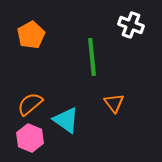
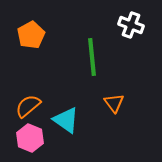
orange semicircle: moved 2 px left, 2 px down
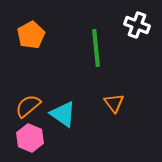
white cross: moved 6 px right
green line: moved 4 px right, 9 px up
cyan triangle: moved 3 px left, 6 px up
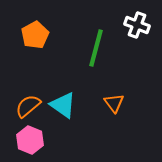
orange pentagon: moved 4 px right
green line: rotated 21 degrees clockwise
cyan triangle: moved 9 px up
pink hexagon: moved 2 px down
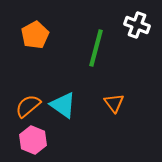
pink hexagon: moved 3 px right
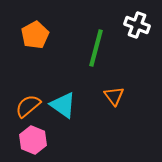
orange triangle: moved 7 px up
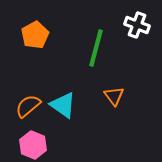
pink hexagon: moved 5 px down
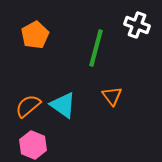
orange triangle: moved 2 px left
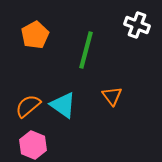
green line: moved 10 px left, 2 px down
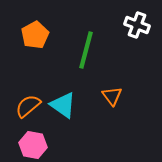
pink hexagon: rotated 12 degrees counterclockwise
